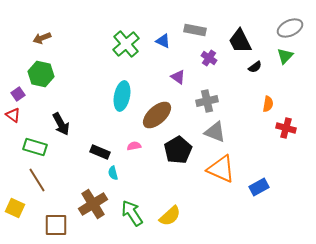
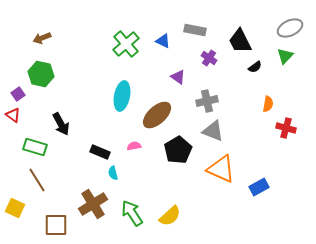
gray triangle: moved 2 px left, 1 px up
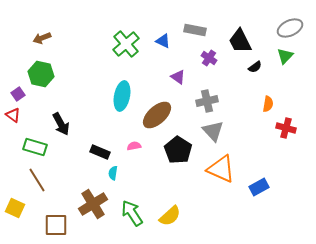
gray triangle: rotated 25 degrees clockwise
black pentagon: rotated 8 degrees counterclockwise
cyan semicircle: rotated 24 degrees clockwise
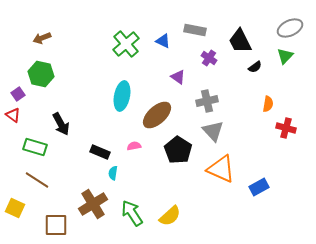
brown line: rotated 25 degrees counterclockwise
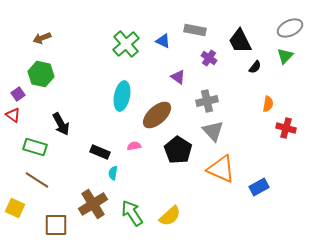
black semicircle: rotated 16 degrees counterclockwise
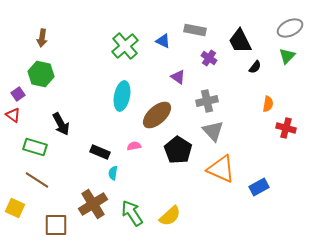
brown arrow: rotated 60 degrees counterclockwise
green cross: moved 1 px left, 2 px down
green triangle: moved 2 px right
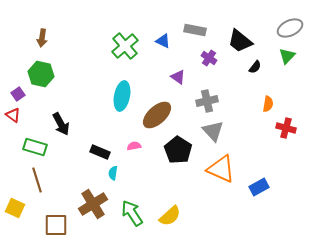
black trapezoid: rotated 24 degrees counterclockwise
brown line: rotated 40 degrees clockwise
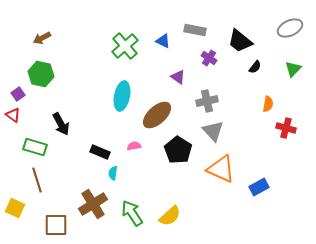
brown arrow: rotated 54 degrees clockwise
green triangle: moved 6 px right, 13 px down
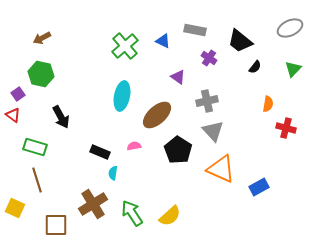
black arrow: moved 7 px up
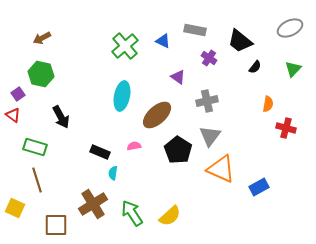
gray triangle: moved 3 px left, 5 px down; rotated 20 degrees clockwise
